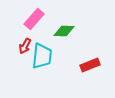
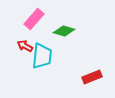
green diamond: rotated 15 degrees clockwise
red arrow: rotated 91 degrees clockwise
red rectangle: moved 2 px right, 12 px down
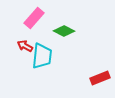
pink rectangle: moved 1 px up
green diamond: rotated 10 degrees clockwise
red rectangle: moved 8 px right, 1 px down
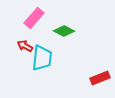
cyan trapezoid: moved 2 px down
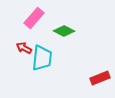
red arrow: moved 1 px left, 2 px down
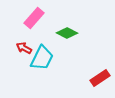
green diamond: moved 3 px right, 2 px down
cyan trapezoid: rotated 20 degrees clockwise
red rectangle: rotated 12 degrees counterclockwise
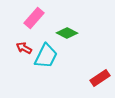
cyan trapezoid: moved 4 px right, 2 px up
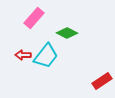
red arrow: moved 1 px left, 7 px down; rotated 28 degrees counterclockwise
cyan trapezoid: rotated 12 degrees clockwise
red rectangle: moved 2 px right, 3 px down
